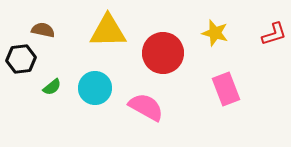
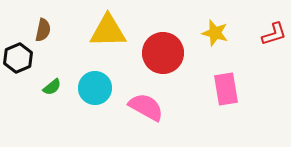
brown semicircle: rotated 90 degrees clockwise
black hexagon: moved 3 px left, 1 px up; rotated 16 degrees counterclockwise
pink rectangle: rotated 12 degrees clockwise
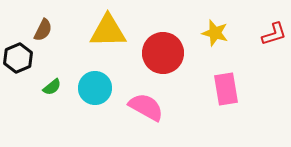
brown semicircle: rotated 15 degrees clockwise
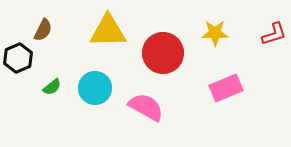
yellow star: rotated 16 degrees counterclockwise
pink rectangle: moved 1 px up; rotated 76 degrees clockwise
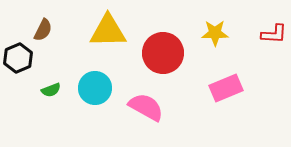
red L-shape: rotated 20 degrees clockwise
green semicircle: moved 1 px left, 3 px down; rotated 18 degrees clockwise
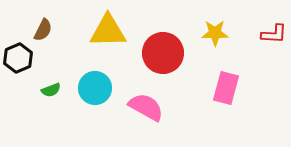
pink rectangle: rotated 52 degrees counterclockwise
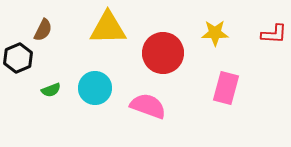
yellow triangle: moved 3 px up
pink semicircle: moved 2 px right, 1 px up; rotated 9 degrees counterclockwise
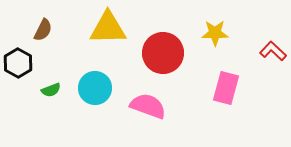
red L-shape: moved 1 px left, 17 px down; rotated 140 degrees counterclockwise
black hexagon: moved 5 px down; rotated 8 degrees counterclockwise
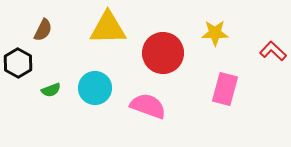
pink rectangle: moved 1 px left, 1 px down
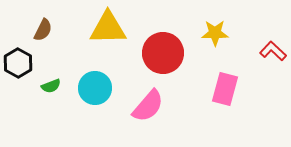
green semicircle: moved 4 px up
pink semicircle: rotated 111 degrees clockwise
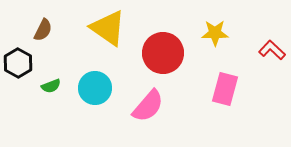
yellow triangle: rotated 36 degrees clockwise
red L-shape: moved 1 px left, 1 px up
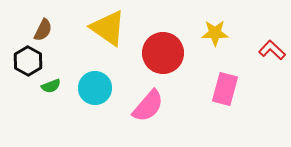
black hexagon: moved 10 px right, 2 px up
